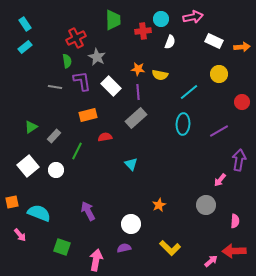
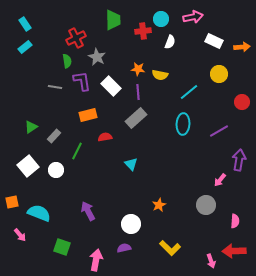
pink arrow at (211, 261): rotated 112 degrees clockwise
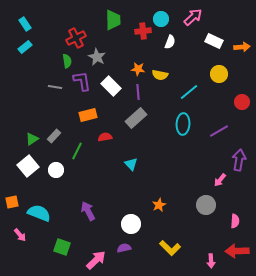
pink arrow at (193, 17): rotated 30 degrees counterclockwise
green triangle at (31, 127): moved 1 px right, 12 px down
red arrow at (234, 251): moved 3 px right
pink arrow at (96, 260): rotated 35 degrees clockwise
pink arrow at (211, 261): rotated 16 degrees clockwise
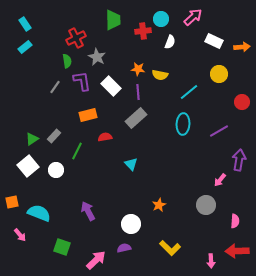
gray line at (55, 87): rotated 64 degrees counterclockwise
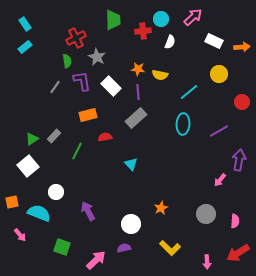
white circle at (56, 170): moved 22 px down
orange star at (159, 205): moved 2 px right, 3 px down
gray circle at (206, 205): moved 9 px down
red arrow at (237, 251): moved 1 px right, 2 px down; rotated 30 degrees counterclockwise
pink arrow at (211, 261): moved 4 px left, 1 px down
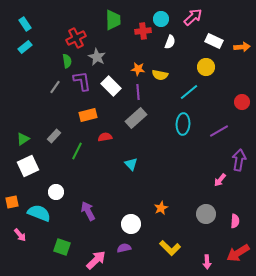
yellow circle at (219, 74): moved 13 px left, 7 px up
green triangle at (32, 139): moved 9 px left
white square at (28, 166): rotated 15 degrees clockwise
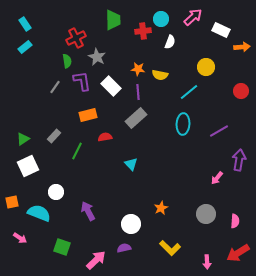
white rectangle at (214, 41): moved 7 px right, 11 px up
red circle at (242, 102): moved 1 px left, 11 px up
pink arrow at (220, 180): moved 3 px left, 2 px up
pink arrow at (20, 235): moved 3 px down; rotated 16 degrees counterclockwise
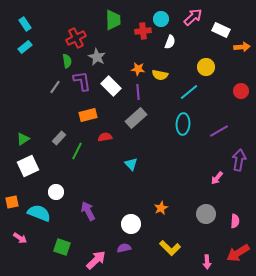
gray rectangle at (54, 136): moved 5 px right, 2 px down
